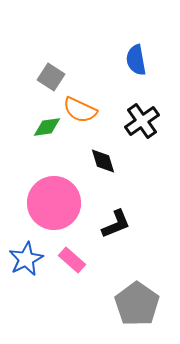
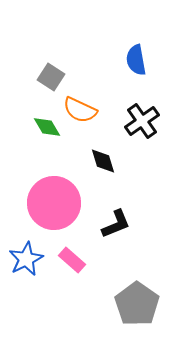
green diamond: rotated 68 degrees clockwise
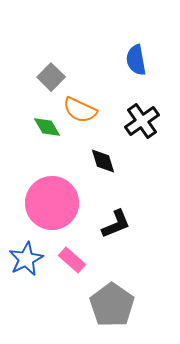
gray square: rotated 12 degrees clockwise
pink circle: moved 2 px left
gray pentagon: moved 25 px left, 1 px down
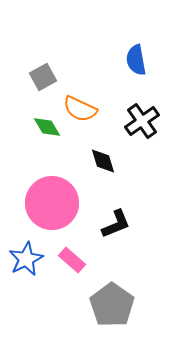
gray square: moved 8 px left; rotated 16 degrees clockwise
orange semicircle: moved 1 px up
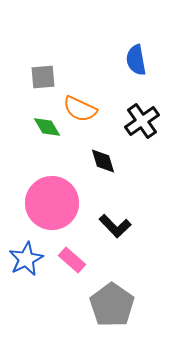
gray square: rotated 24 degrees clockwise
black L-shape: moved 1 px left, 2 px down; rotated 68 degrees clockwise
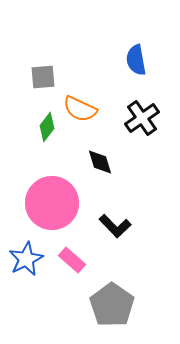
black cross: moved 3 px up
green diamond: rotated 68 degrees clockwise
black diamond: moved 3 px left, 1 px down
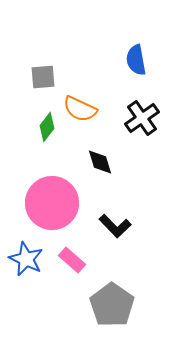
blue star: rotated 20 degrees counterclockwise
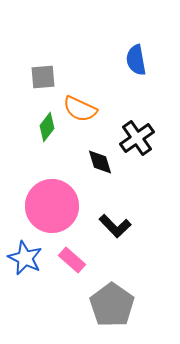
black cross: moved 5 px left, 20 px down
pink circle: moved 3 px down
blue star: moved 1 px left, 1 px up
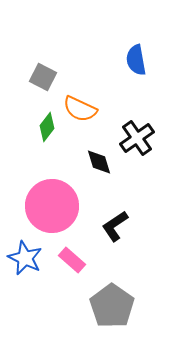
gray square: rotated 32 degrees clockwise
black diamond: moved 1 px left
black L-shape: rotated 100 degrees clockwise
gray pentagon: moved 1 px down
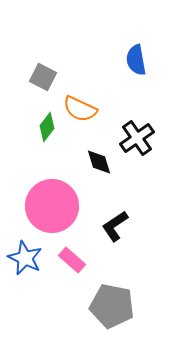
gray pentagon: rotated 24 degrees counterclockwise
